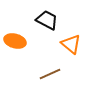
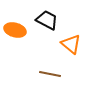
orange ellipse: moved 11 px up
brown line: rotated 35 degrees clockwise
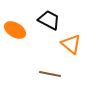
black trapezoid: moved 2 px right
orange ellipse: rotated 15 degrees clockwise
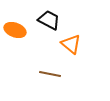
orange ellipse: rotated 10 degrees counterclockwise
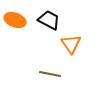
orange ellipse: moved 10 px up
orange triangle: rotated 15 degrees clockwise
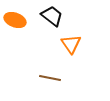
black trapezoid: moved 3 px right, 4 px up; rotated 10 degrees clockwise
brown line: moved 4 px down
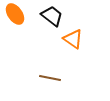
orange ellipse: moved 6 px up; rotated 35 degrees clockwise
orange triangle: moved 2 px right, 5 px up; rotated 20 degrees counterclockwise
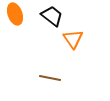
orange ellipse: rotated 15 degrees clockwise
orange triangle: rotated 20 degrees clockwise
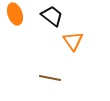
orange triangle: moved 2 px down
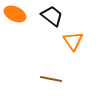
orange ellipse: rotated 45 degrees counterclockwise
brown line: moved 1 px right, 1 px down
